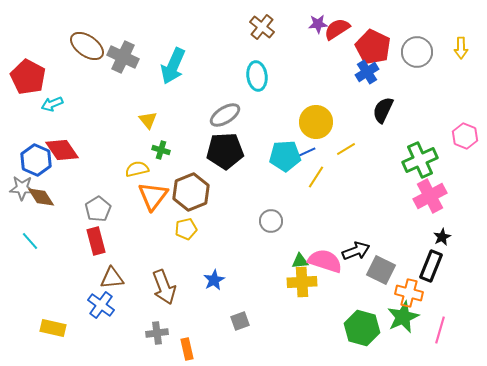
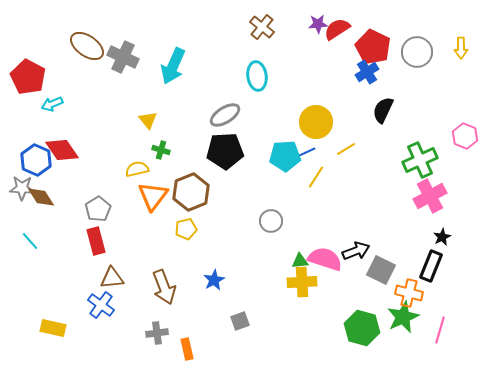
pink semicircle at (325, 261): moved 2 px up
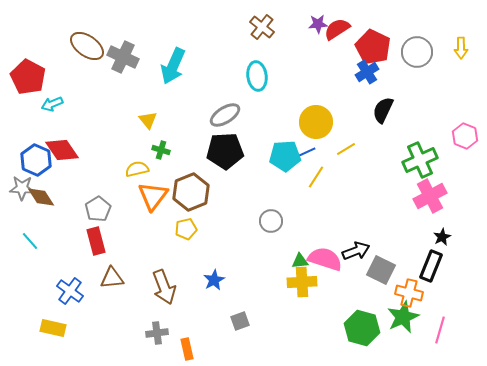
blue cross at (101, 305): moved 31 px left, 14 px up
